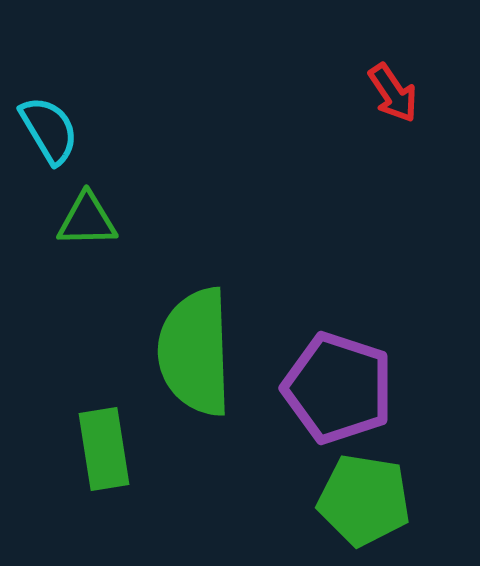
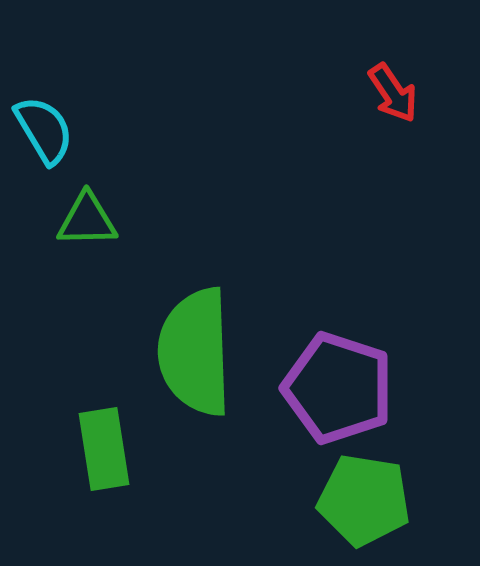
cyan semicircle: moved 5 px left
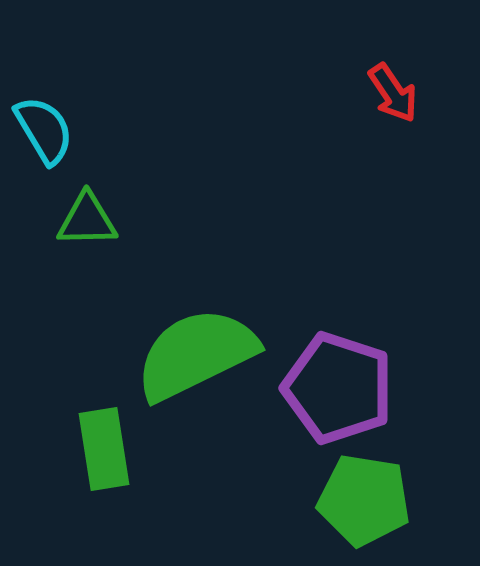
green semicircle: moved 1 px right, 2 px down; rotated 66 degrees clockwise
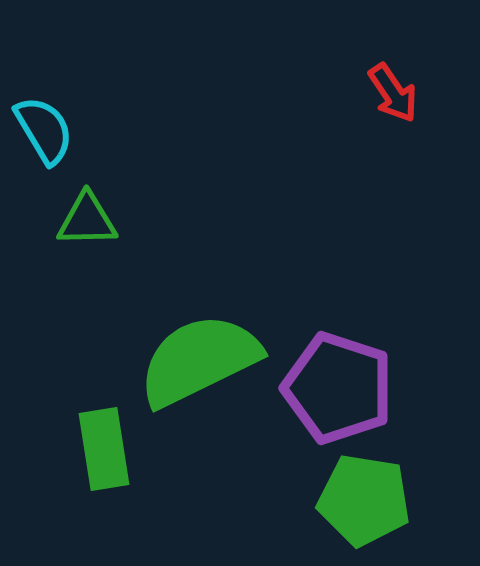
green semicircle: moved 3 px right, 6 px down
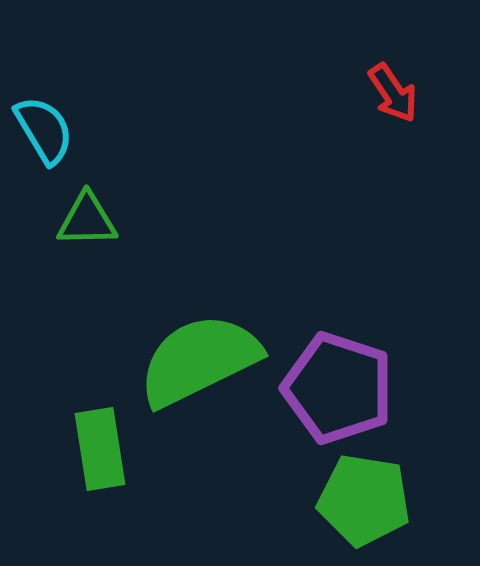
green rectangle: moved 4 px left
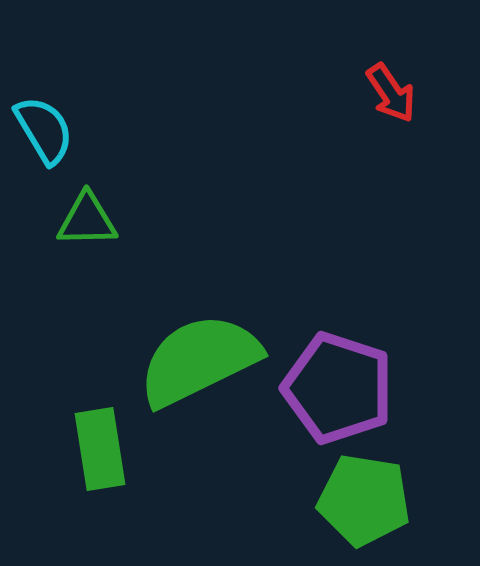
red arrow: moved 2 px left
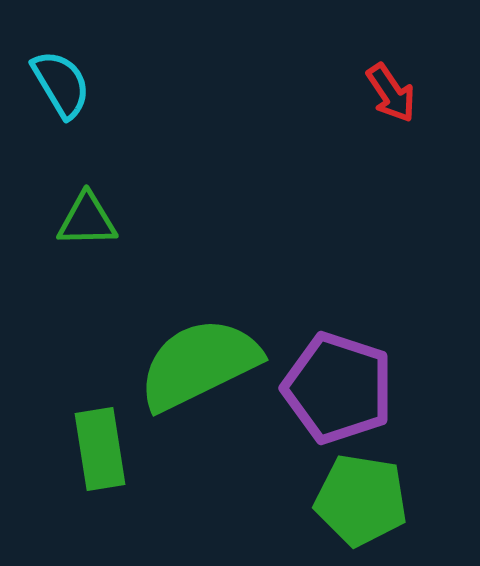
cyan semicircle: moved 17 px right, 46 px up
green semicircle: moved 4 px down
green pentagon: moved 3 px left
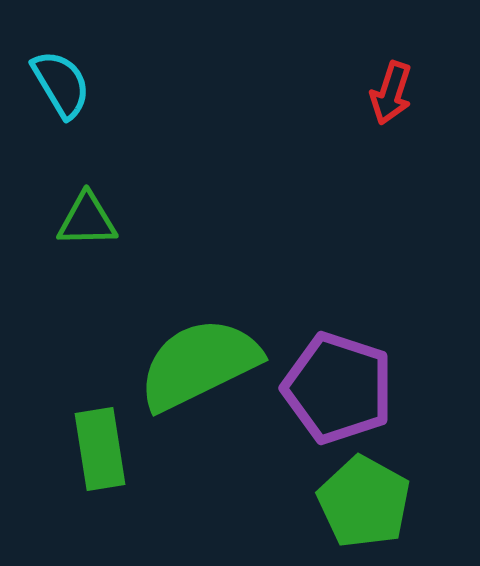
red arrow: rotated 52 degrees clockwise
green pentagon: moved 3 px right, 2 px down; rotated 20 degrees clockwise
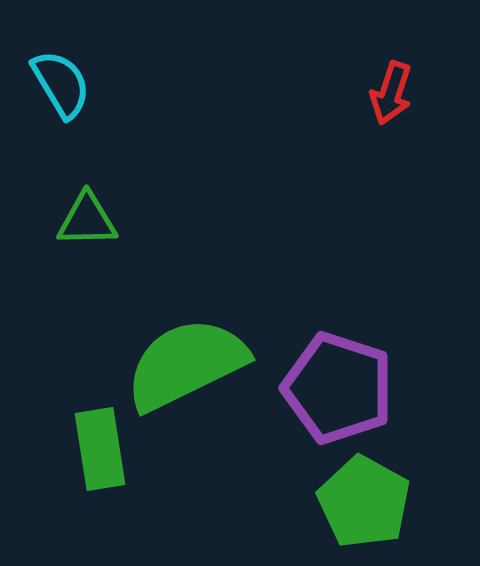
green semicircle: moved 13 px left
